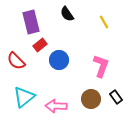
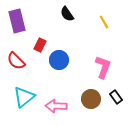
purple rectangle: moved 14 px left, 1 px up
red rectangle: rotated 24 degrees counterclockwise
pink L-shape: moved 2 px right, 1 px down
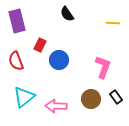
yellow line: moved 9 px right, 1 px down; rotated 56 degrees counterclockwise
red semicircle: rotated 24 degrees clockwise
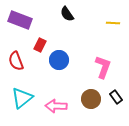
purple rectangle: moved 3 px right, 1 px up; rotated 55 degrees counterclockwise
cyan triangle: moved 2 px left, 1 px down
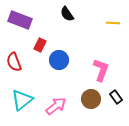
red semicircle: moved 2 px left, 1 px down
pink L-shape: moved 2 px left, 3 px down
cyan triangle: moved 2 px down
pink arrow: rotated 140 degrees clockwise
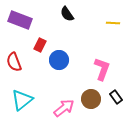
pink L-shape: moved 1 px right, 1 px up
pink arrow: moved 8 px right, 2 px down
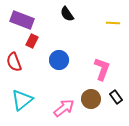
purple rectangle: moved 2 px right
red rectangle: moved 8 px left, 4 px up
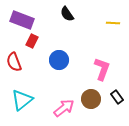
black rectangle: moved 1 px right
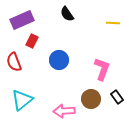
purple rectangle: rotated 45 degrees counterclockwise
pink arrow: moved 3 px down; rotated 145 degrees counterclockwise
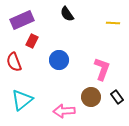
brown circle: moved 2 px up
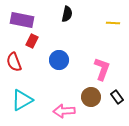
black semicircle: rotated 133 degrees counterclockwise
purple rectangle: rotated 35 degrees clockwise
cyan triangle: rotated 10 degrees clockwise
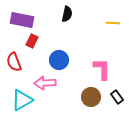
pink L-shape: rotated 20 degrees counterclockwise
pink arrow: moved 19 px left, 28 px up
